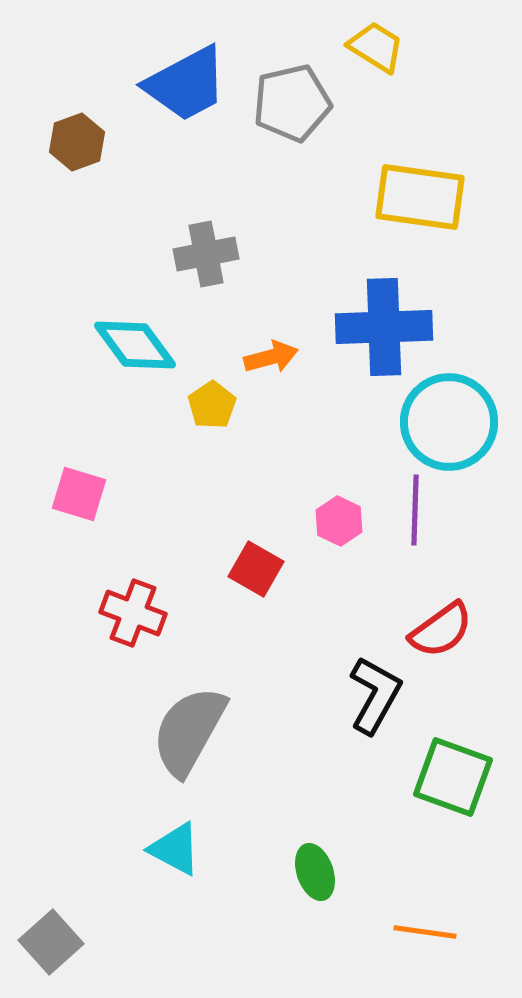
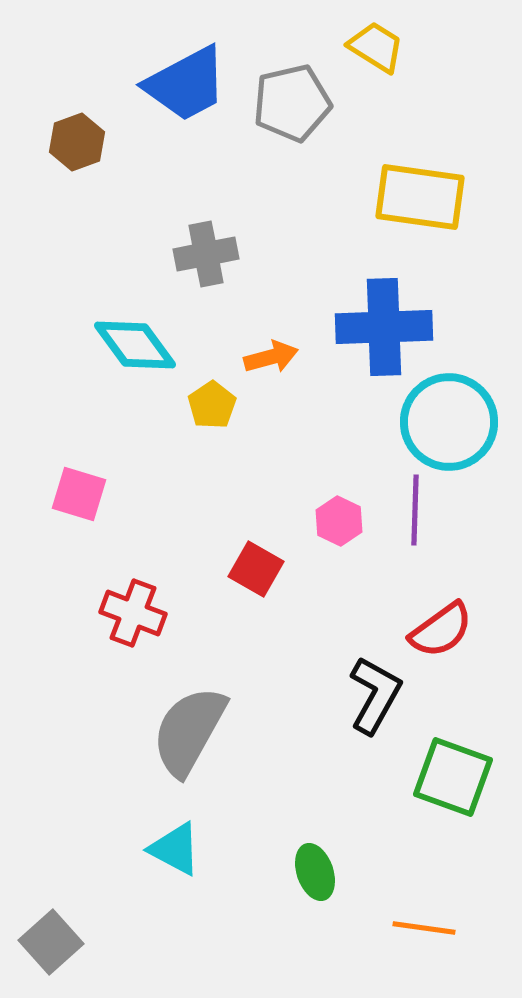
orange line: moved 1 px left, 4 px up
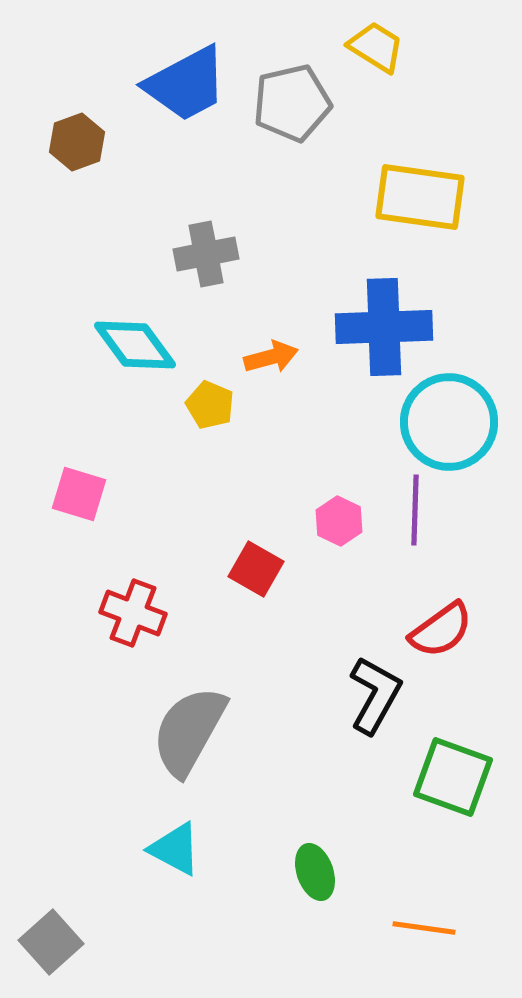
yellow pentagon: moved 2 px left; rotated 15 degrees counterclockwise
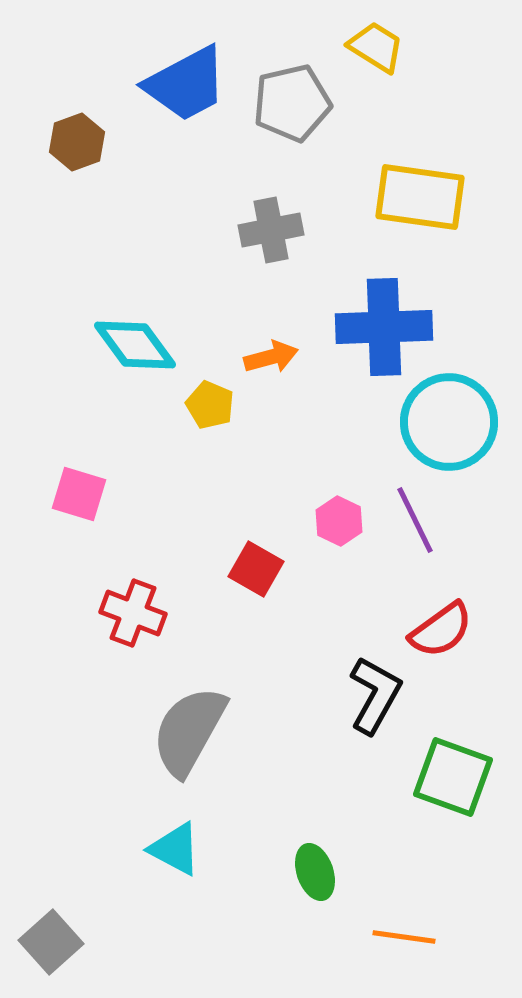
gray cross: moved 65 px right, 24 px up
purple line: moved 10 px down; rotated 28 degrees counterclockwise
orange line: moved 20 px left, 9 px down
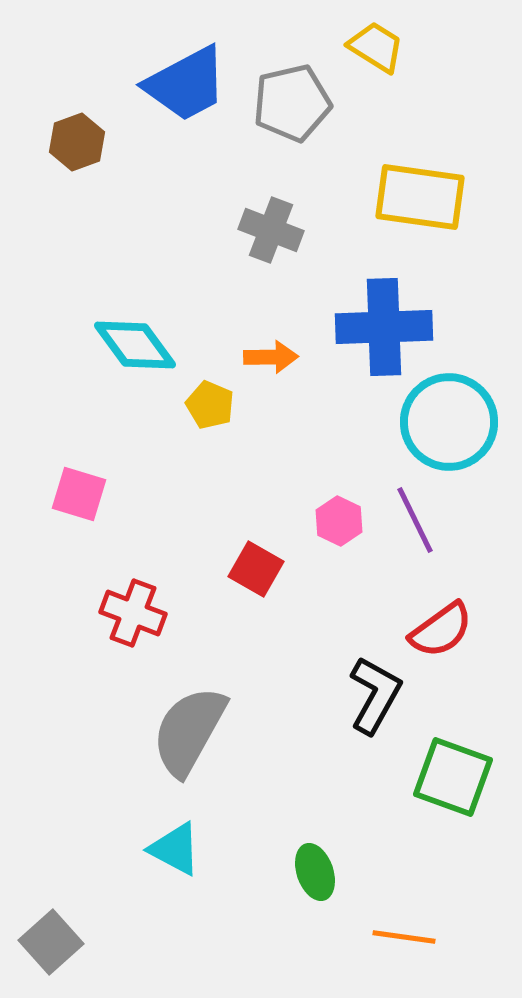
gray cross: rotated 32 degrees clockwise
orange arrow: rotated 14 degrees clockwise
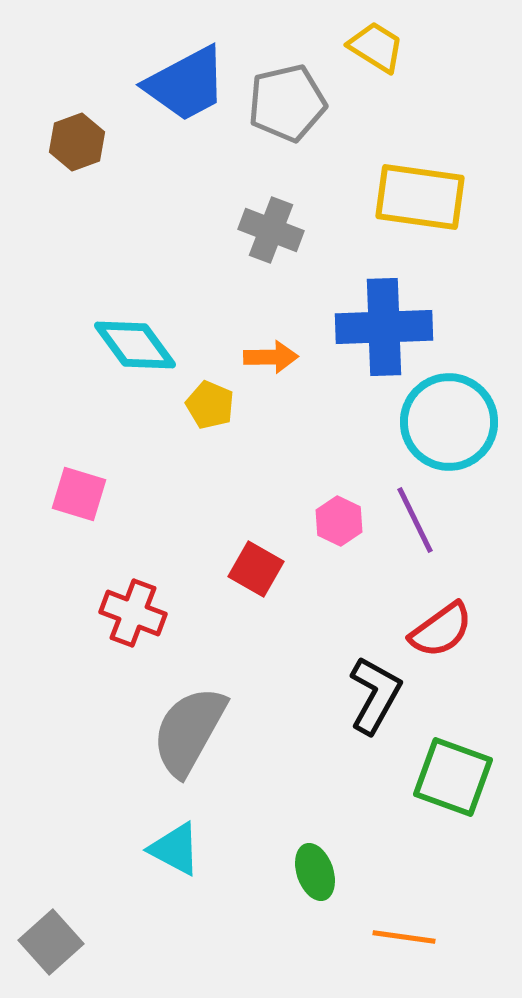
gray pentagon: moved 5 px left
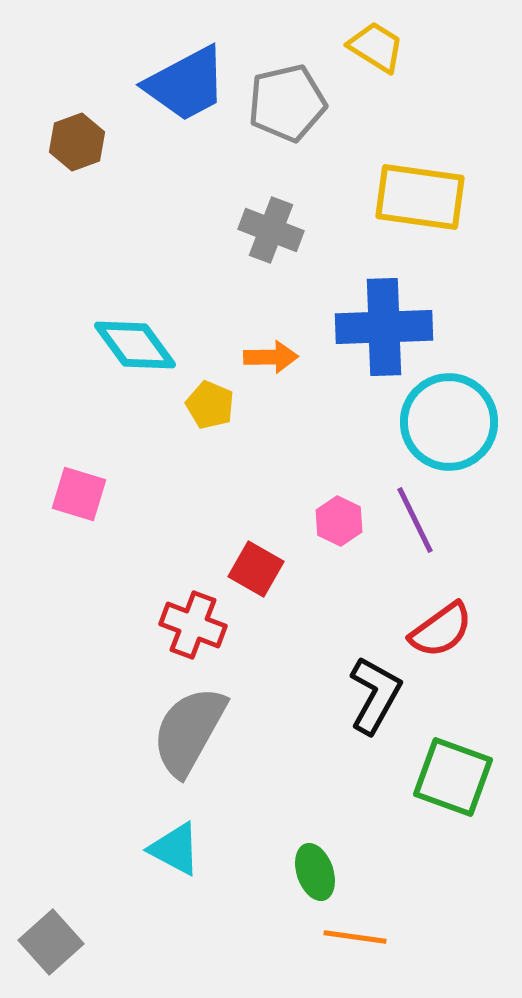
red cross: moved 60 px right, 12 px down
orange line: moved 49 px left
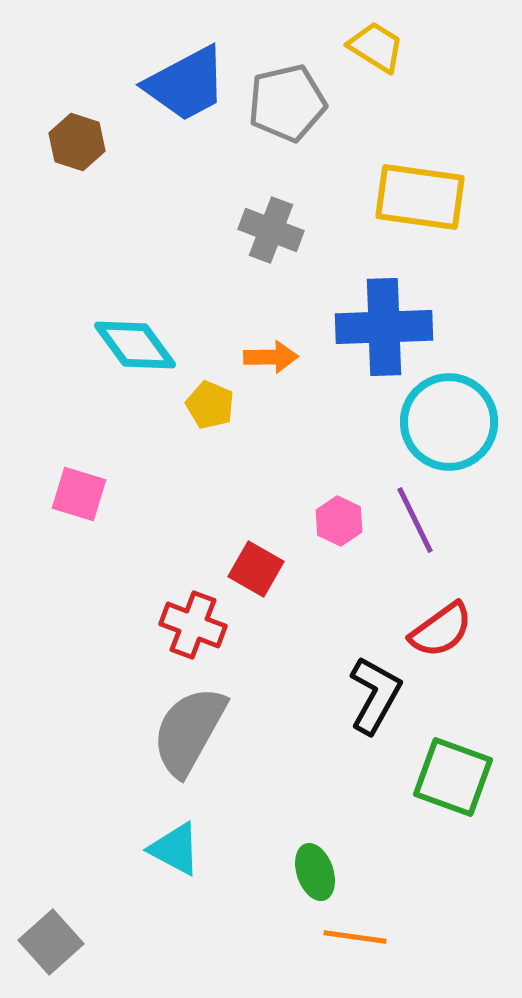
brown hexagon: rotated 22 degrees counterclockwise
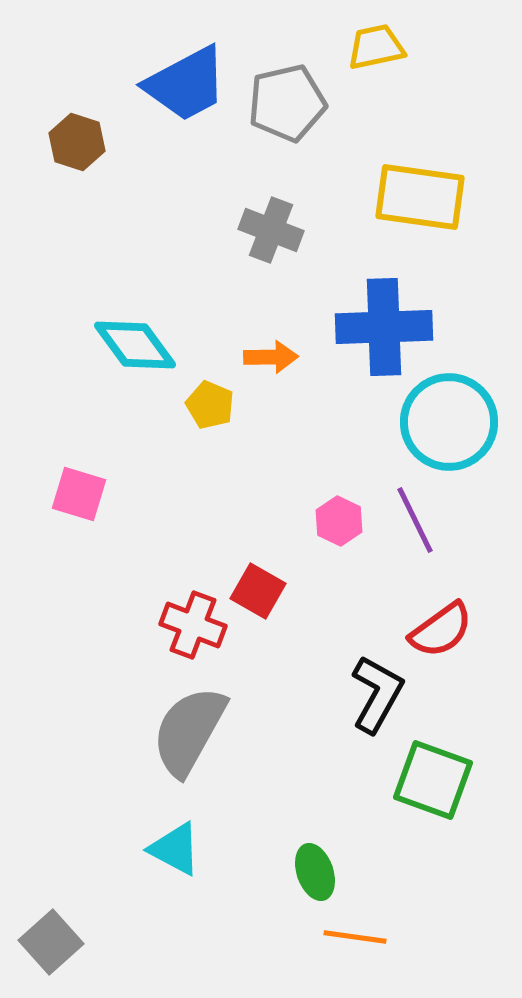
yellow trapezoid: rotated 44 degrees counterclockwise
red square: moved 2 px right, 22 px down
black L-shape: moved 2 px right, 1 px up
green square: moved 20 px left, 3 px down
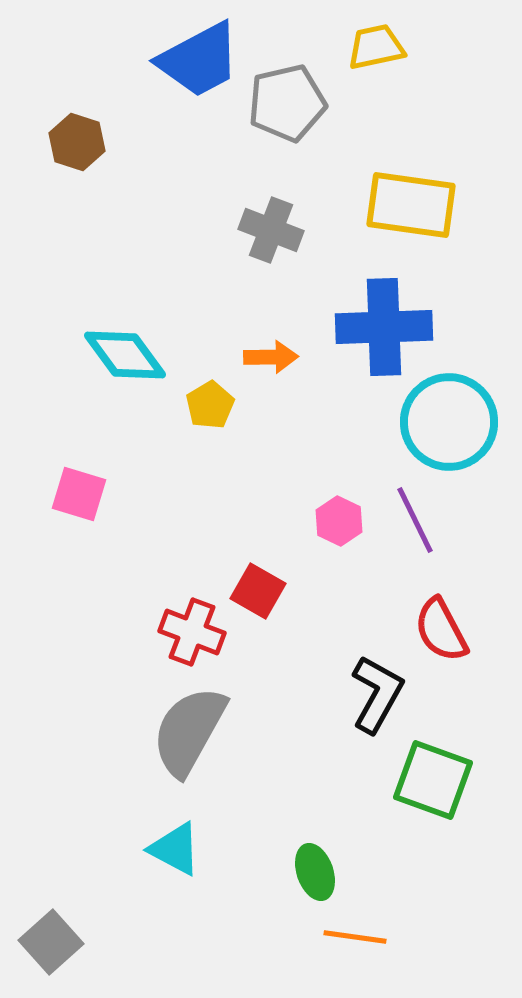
blue trapezoid: moved 13 px right, 24 px up
yellow rectangle: moved 9 px left, 8 px down
cyan diamond: moved 10 px left, 10 px down
yellow pentagon: rotated 18 degrees clockwise
red cross: moved 1 px left, 7 px down
red semicircle: rotated 98 degrees clockwise
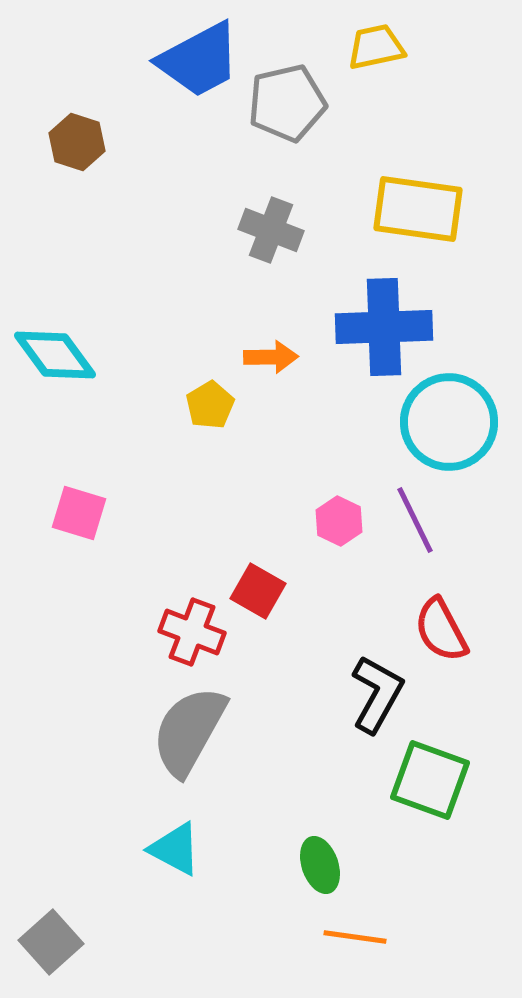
yellow rectangle: moved 7 px right, 4 px down
cyan diamond: moved 70 px left
pink square: moved 19 px down
green square: moved 3 px left
green ellipse: moved 5 px right, 7 px up
